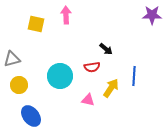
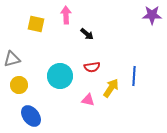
black arrow: moved 19 px left, 15 px up
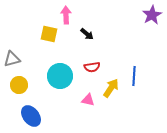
purple star: rotated 30 degrees counterclockwise
yellow square: moved 13 px right, 10 px down
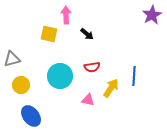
yellow circle: moved 2 px right
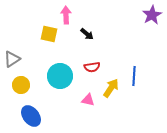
gray triangle: rotated 18 degrees counterclockwise
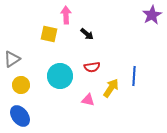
blue ellipse: moved 11 px left
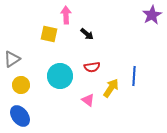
pink triangle: rotated 24 degrees clockwise
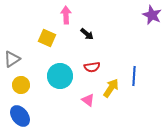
purple star: rotated 18 degrees counterclockwise
yellow square: moved 2 px left, 4 px down; rotated 12 degrees clockwise
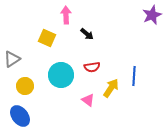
purple star: rotated 24 degrees clockwise
cyan circle: moved 1 px right, 1 px up
yellow circle: moved 4 px right, 1 px down
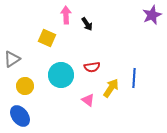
black arrow: moved 10 px up; rotated 16 degrees clockwise
blue line: moved 2 px down
